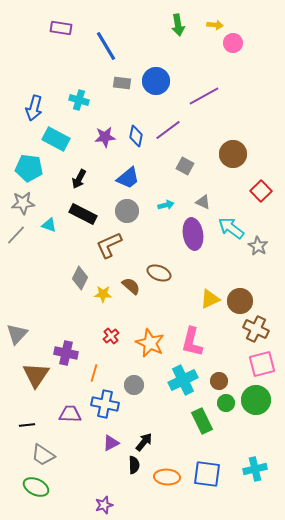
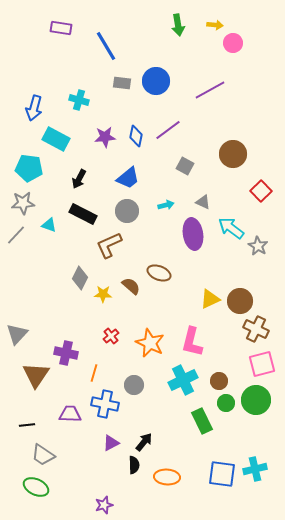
purple line at (204, 96): moved 6 px right, 6 px up
blue square at (207, 474): moved 15 px right
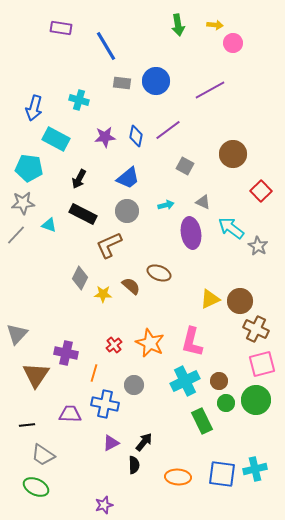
purple ellipse at (193, 234): moved 2 px left, 1 px up
red cross at (111, 336): moved 3 px right, 9 px down
cyan cross at (183, 380): moved 2 px right, 1 px down
orange ellipse at (167, 477): moved 11 px right
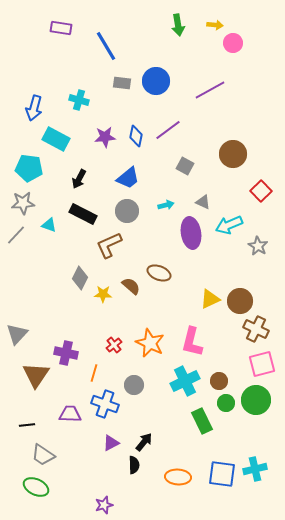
cyan arrow at (231, 228): moved 2 px left, 3 px up; rotated 60 degrees counterclockwise
blue cross at (105, 404): rotated 8 degrees clockwise
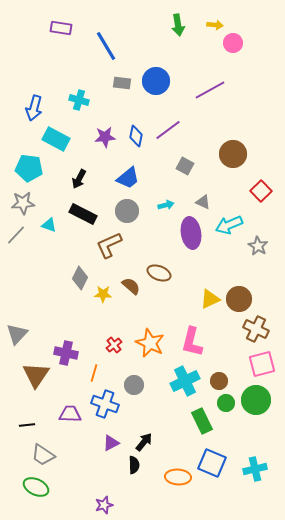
brown circle at (240, 301): moved 1 px left, 2 px up
blue square at (222, 474): moved 10 px left, 11 px up; rotated 16 degrees clockwise
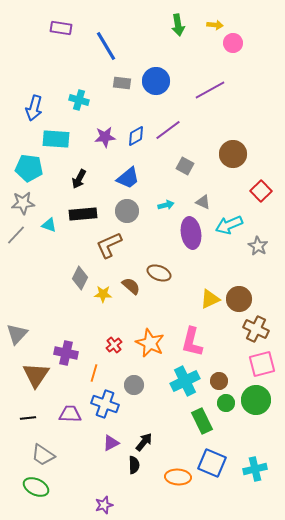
blue diamond at (136, 136): rotated 50 degrees clockwise
cyan rectangle at (56, 139): rotated 24 degrees counterclockwise
black rectangle at (83, 214): rotated 32 degrees counterclockwise
black line at (27, 425): moved 1 px right, 7 px up
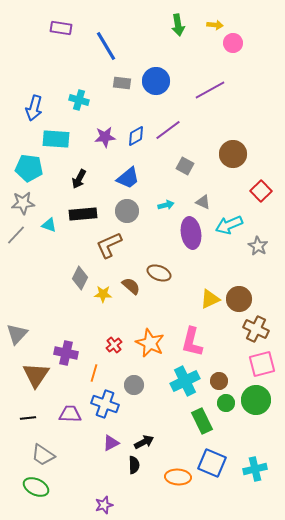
black arrow at (144, 442): rotated 24 degrees clockwise
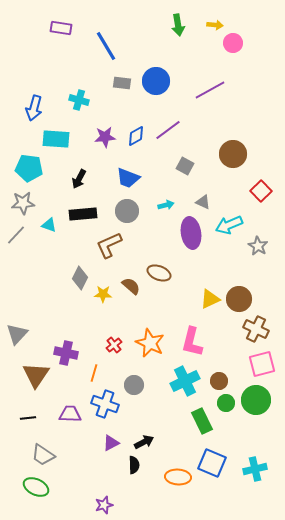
blue trapezoid at (128, 178): rotated 60 degrees clockwise
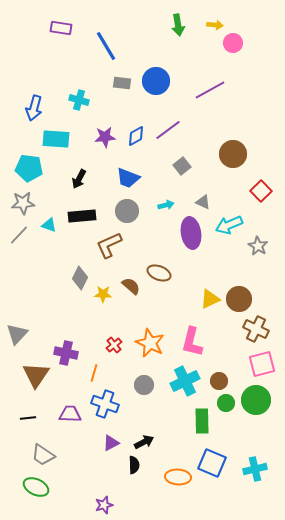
gray square at (185, 166): moved 3 px left; rotated 24 degrees clockwise
black rectangle at (83, 214): moved 1 px left, 2 px down
gray line at (16, 235): moved 3 px right
gray circle at (134, 385): moved 10 px right
green rectangle at (202, 421): rotated 25 degrees clockwise
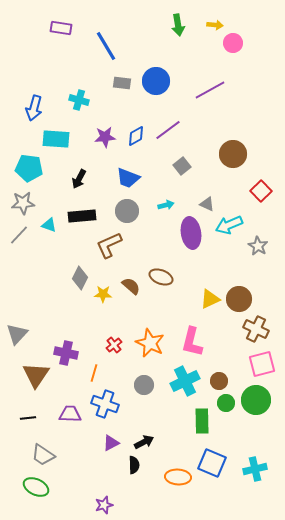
gray triangle at (203, 202): moved 4 px right, 2 px down
brown ellipse at (159, 273): moved 2 px right, 4 px down
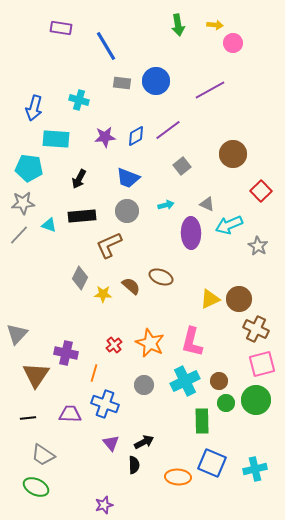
purple ellipse at (191, 233): rotated 8 degrees clockwise
purple triangle at (111, 443): rotated 42 degrees counterclockwise
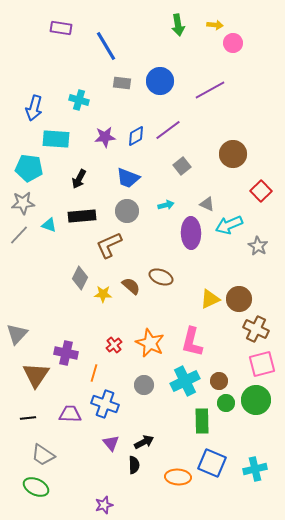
blue circle at (156, 81): moved 4 px right
